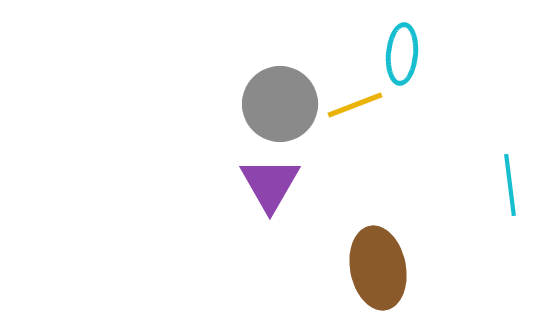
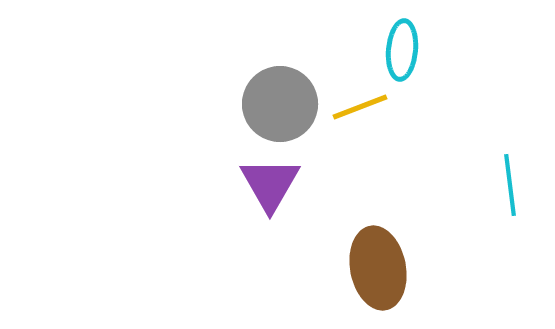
cyan ellipse: moved 4 px up
yellow line: moved 5 px right, 2 px down
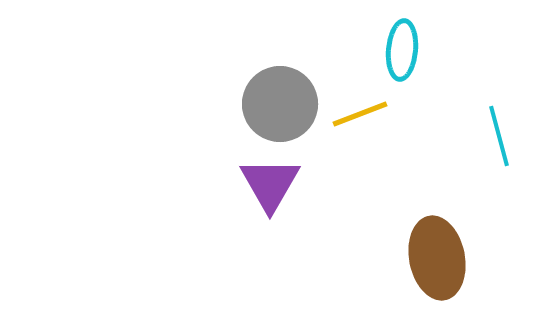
yellow line: moved 7 px down
cyan line: moved 11 px left, 49 px up; rotated 8 degrees counterclockwise
brown ellipse: moved 59 px right, 10 px up
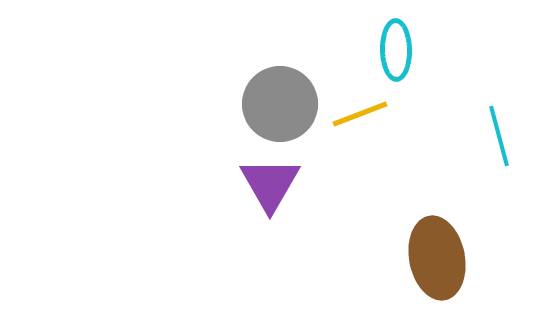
cyan ellipse: moved 6 px left; rotated 6 degrees counterclockwise
